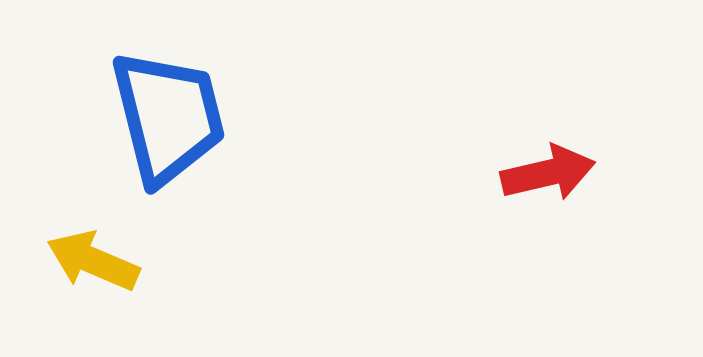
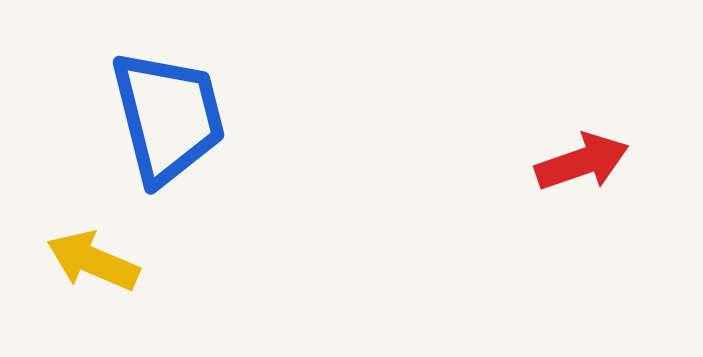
red arrow: moved 34 px right, 11 px up; rotated 6 degrees counterclockwise
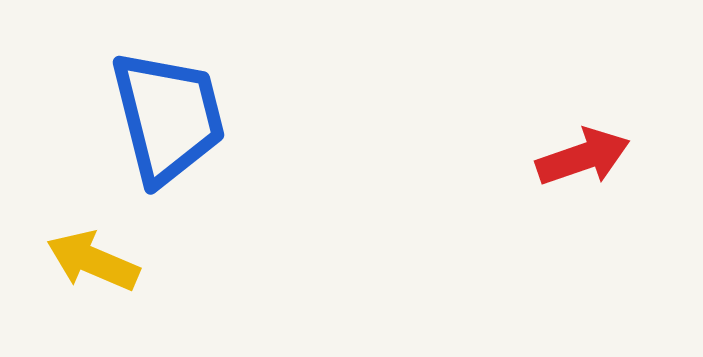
red arrow: moved 1 px right, 5 px up
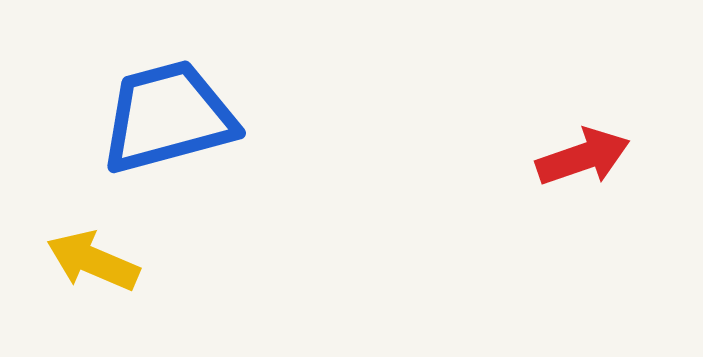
blue trapezoid: rotated 91 degrees counterclockwise
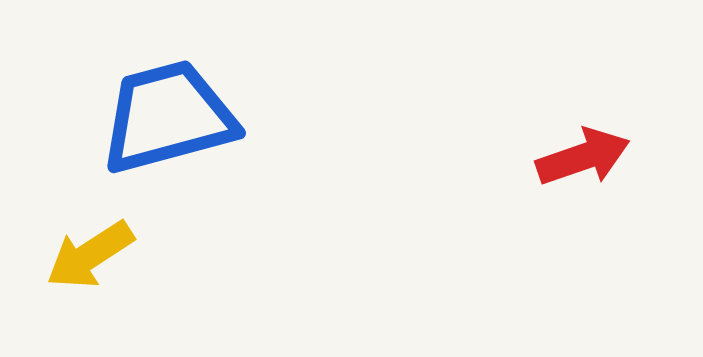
yellow arrow: moved 3 px left, 6 px up; rotated 56 degrees counterclockwise
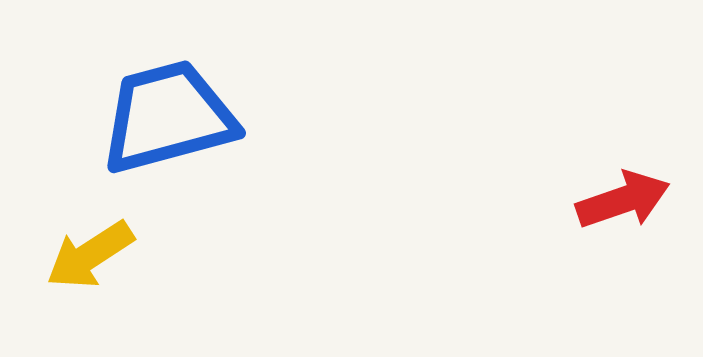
red arrow: moved 40 px right, 43 px down
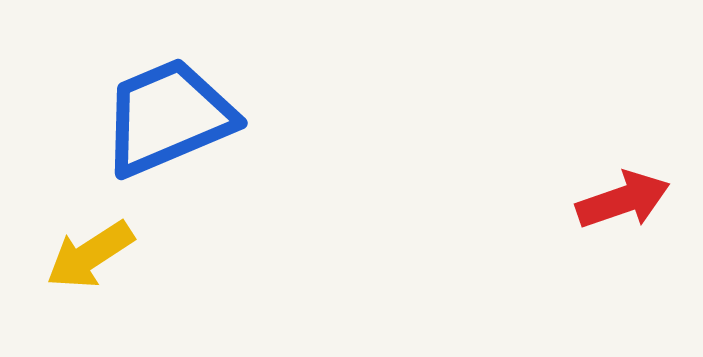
blue trapezoid: rotated 8 degrees counterclockwise
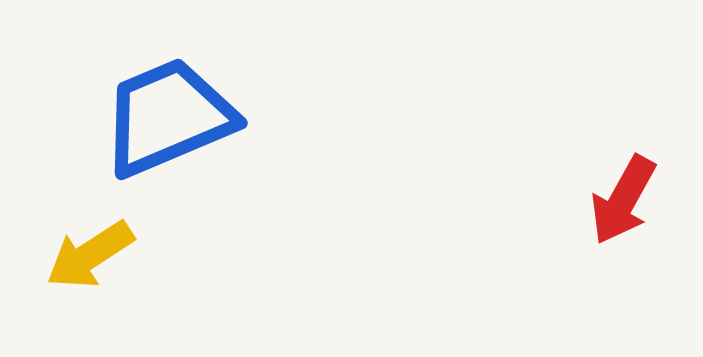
red arrow: rotated 138 degrees clockwise
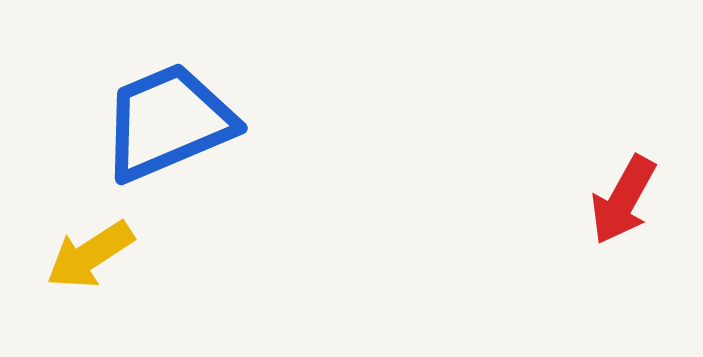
blue trapezoid: moved 5 px down
